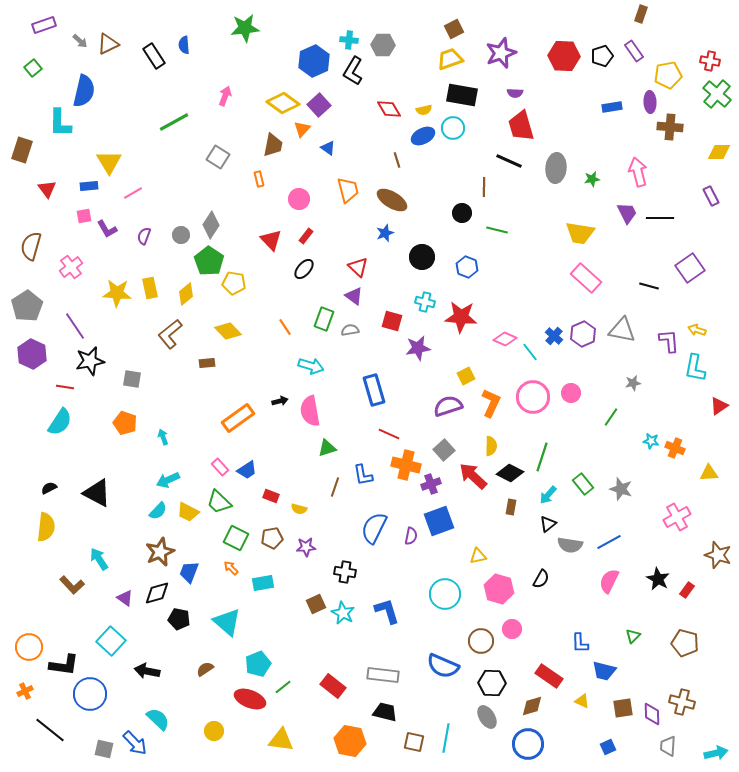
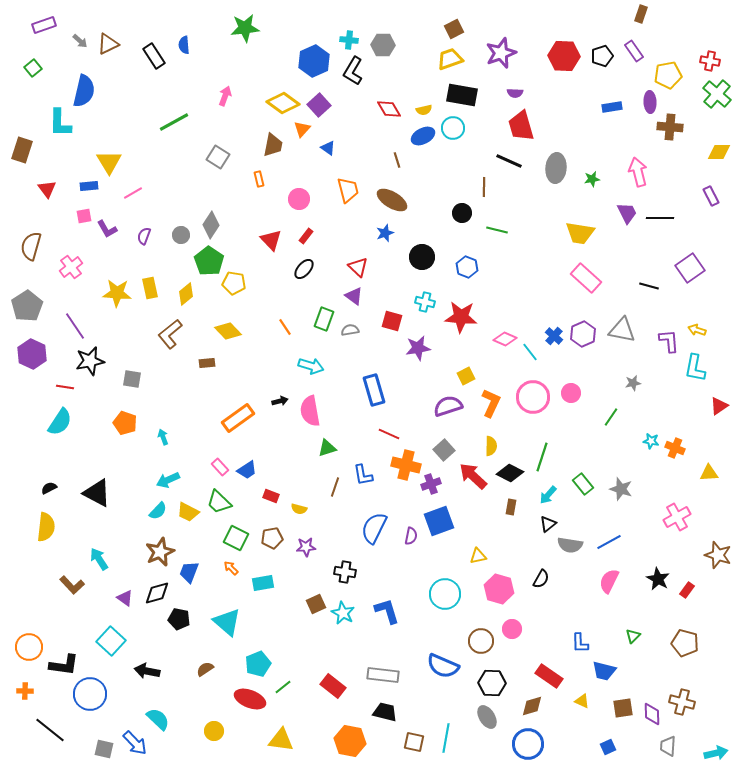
orange cross at (25, 691): rotated 28 degrees clockwise
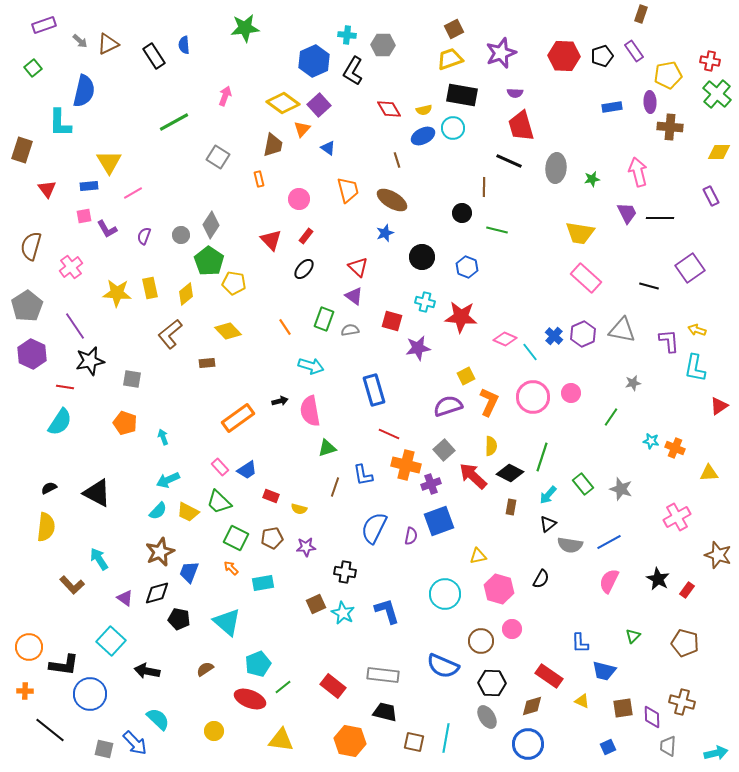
cyan cross at (349, 40): moved 2 px left, 5 px up
orange L-shape at (491, 403): moved 2 px left, 1 px up
purple diamond at (652, 714): moved 3 px down
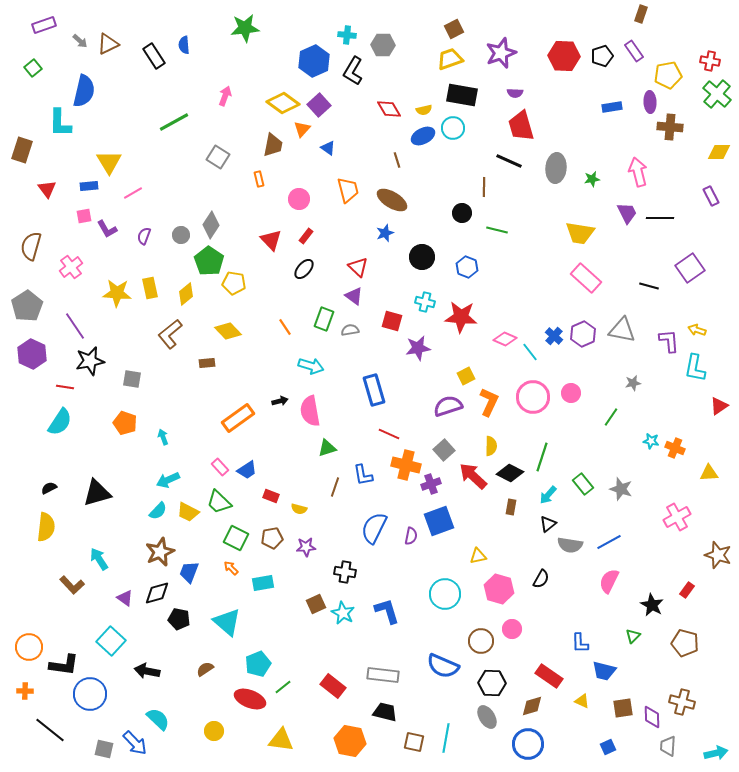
black triangle at (97, 493): rotated 44 degrees counterclockwise
black star at (658, 579): moved 6 px left, 26 px down
